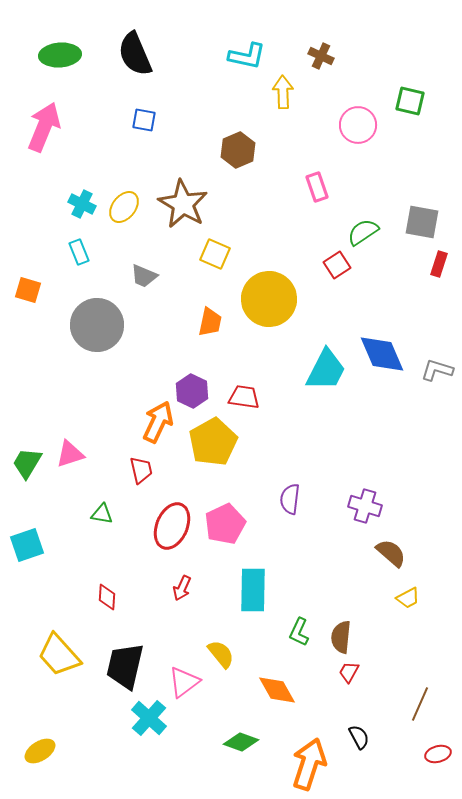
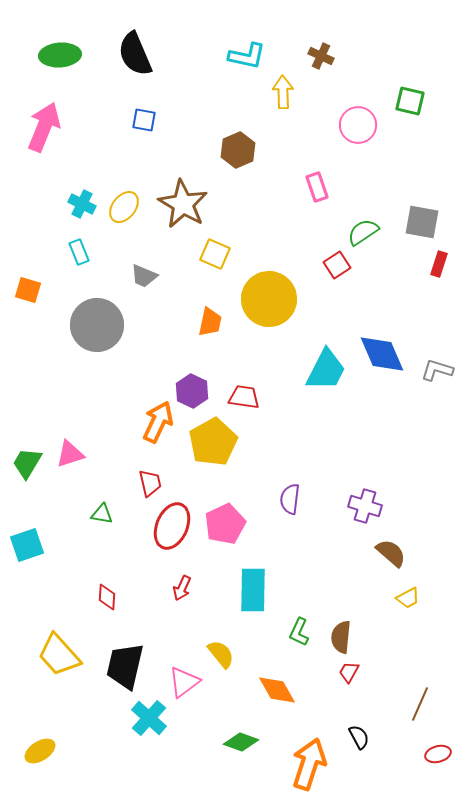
red trapezoid at (141, 470): moved 9 px right, 13 px down
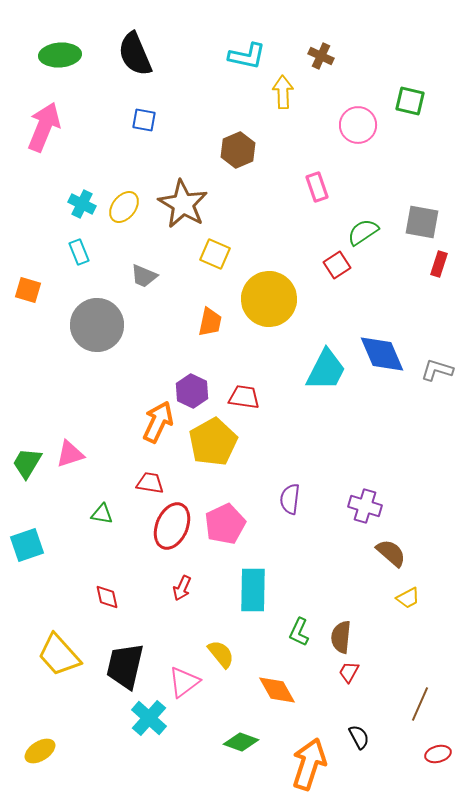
red trapezoid at (150, 483): rotated 68 degrees counterclockwise
red diamond at (107, 597): rotated 16 degrees counterclockwise
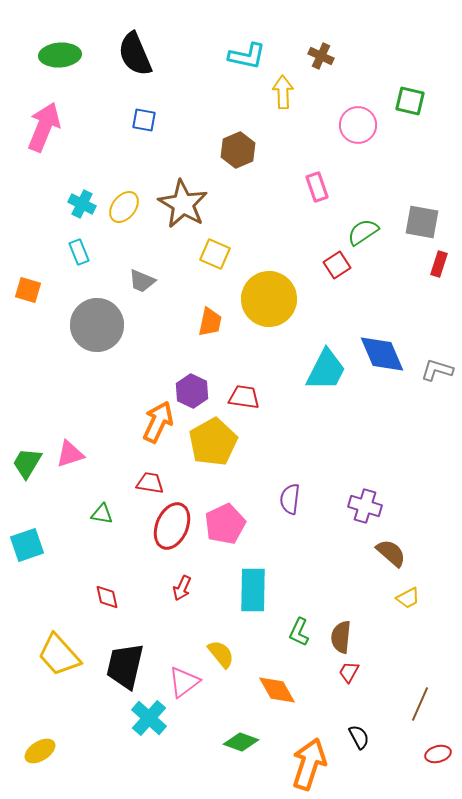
gray trapezoid at (144, 276): moved 2 px left, 5 px down
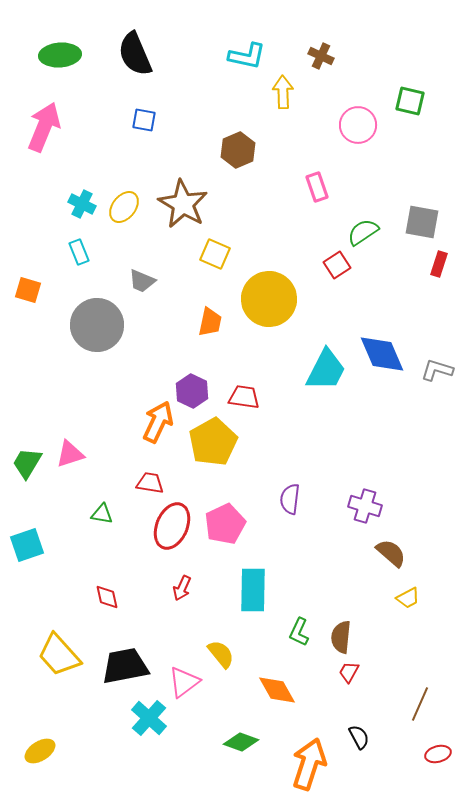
black trapezoid at (125, 666): rotated 66 degrees clockwise
